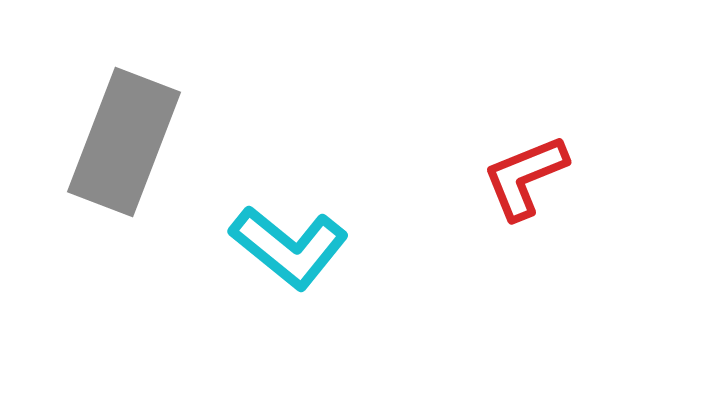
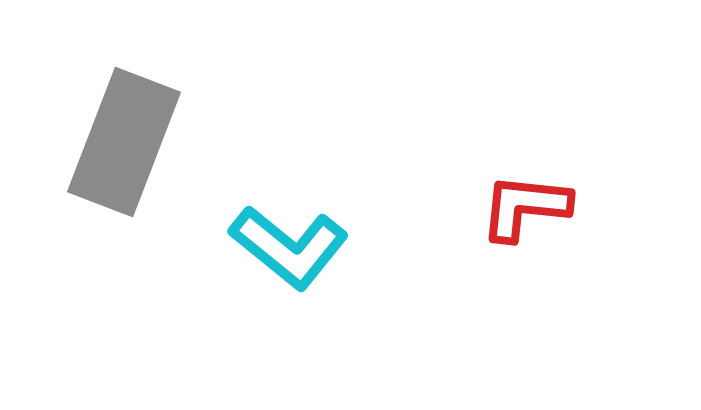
red L-shape: moved 30 px down; rotated 28 degrees clockwise
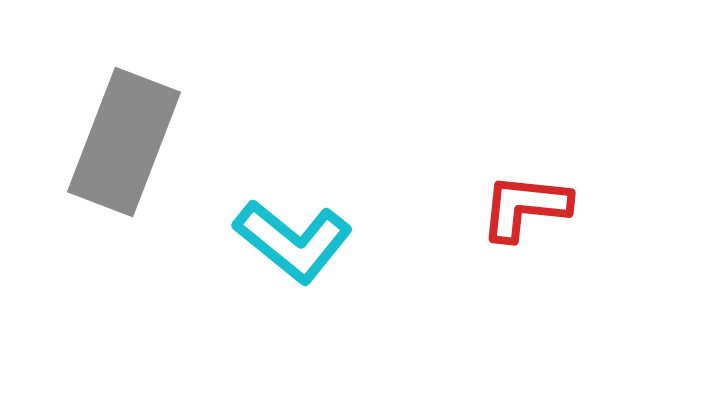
cyan L-shape: moved 4 px right, 6 px up
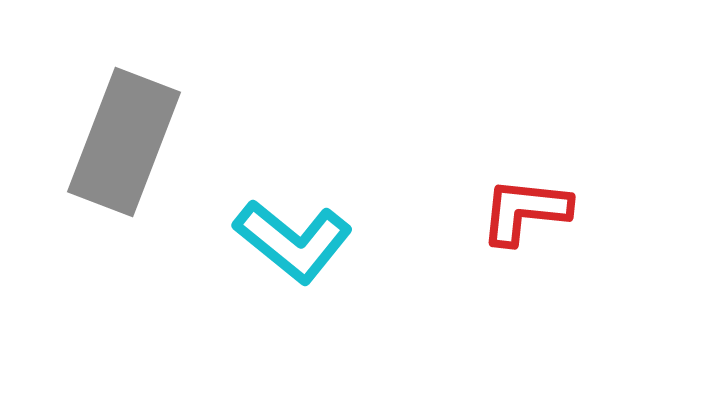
red L-shape: moved 4 px down
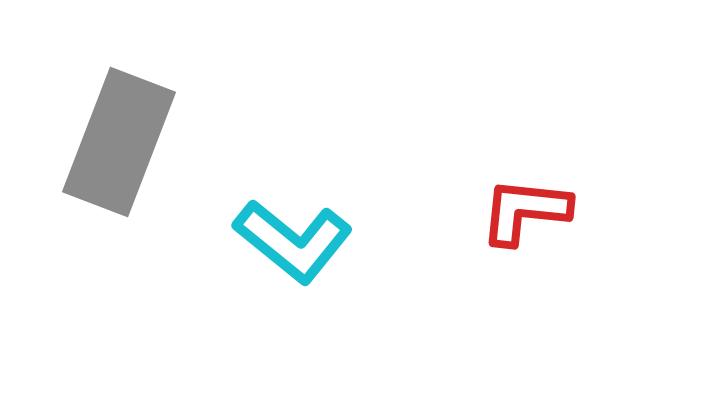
gray rectangle: moved 5 px left
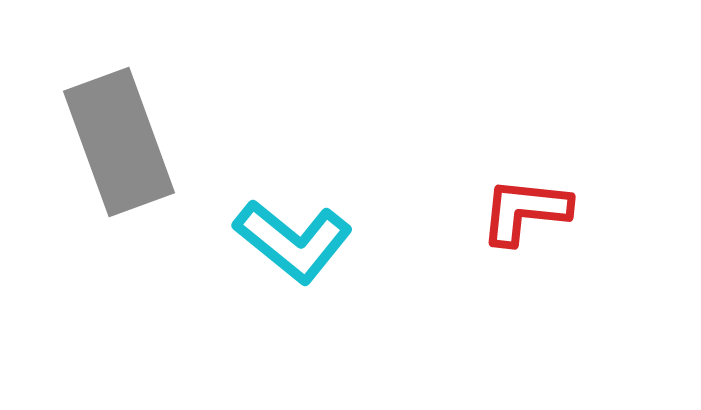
gray rectangle: rotated 41 degrees counterclockwise
